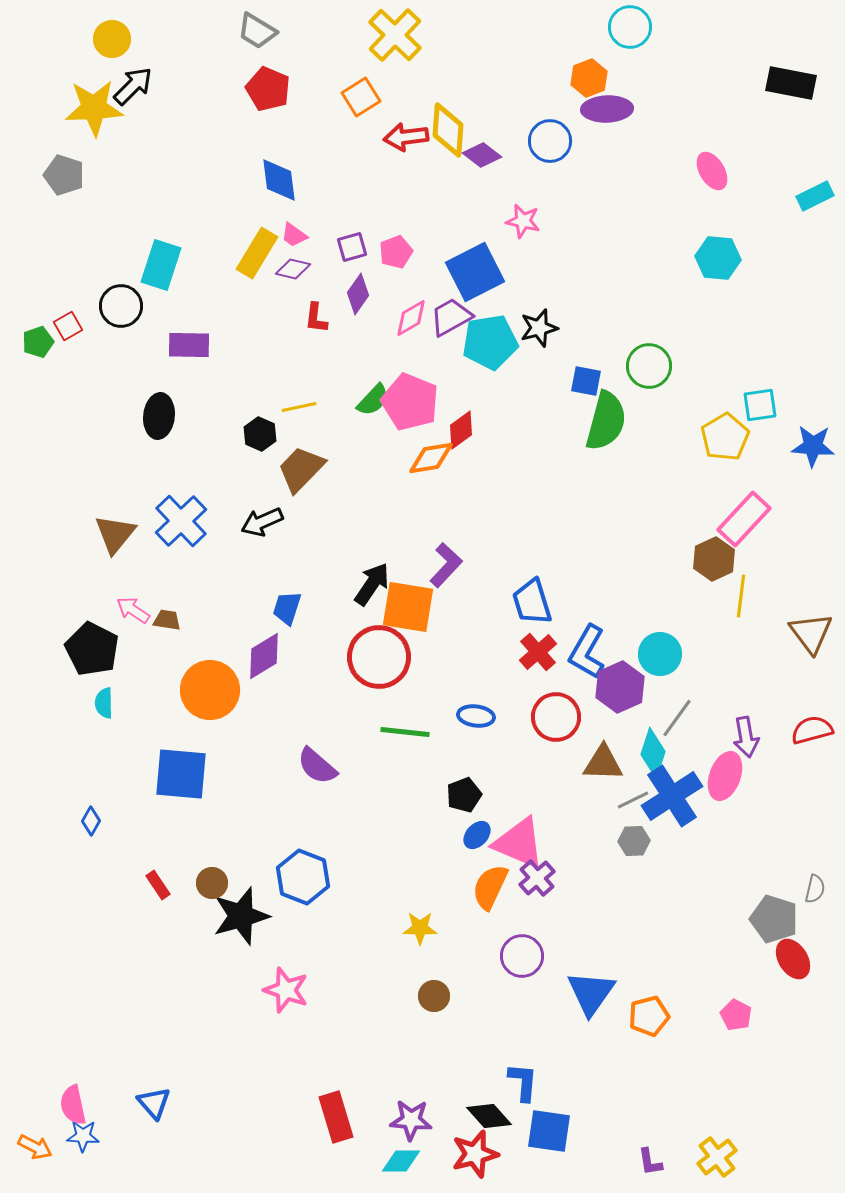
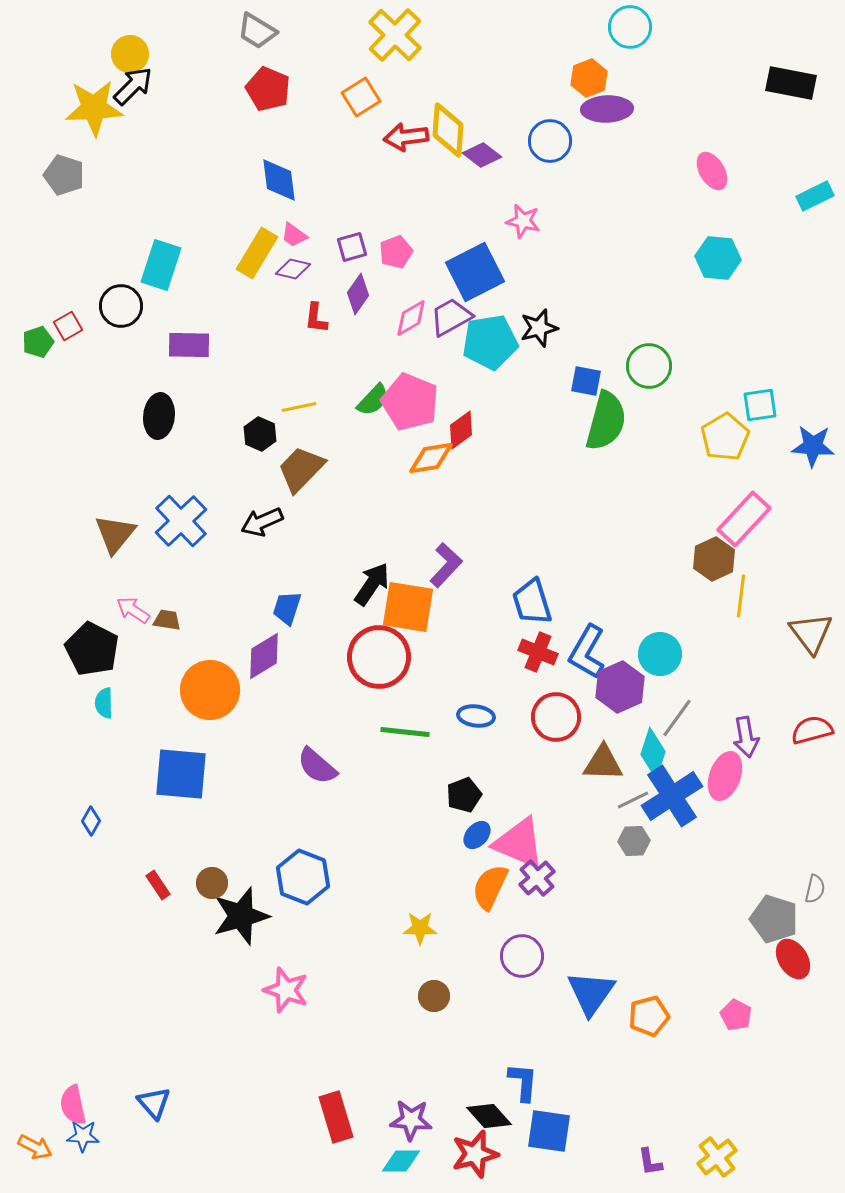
yellow circle at (112, 39): moved 18 px right, 15 px down
red cross at (538, 652): rotated 27 degrees counterclockwise
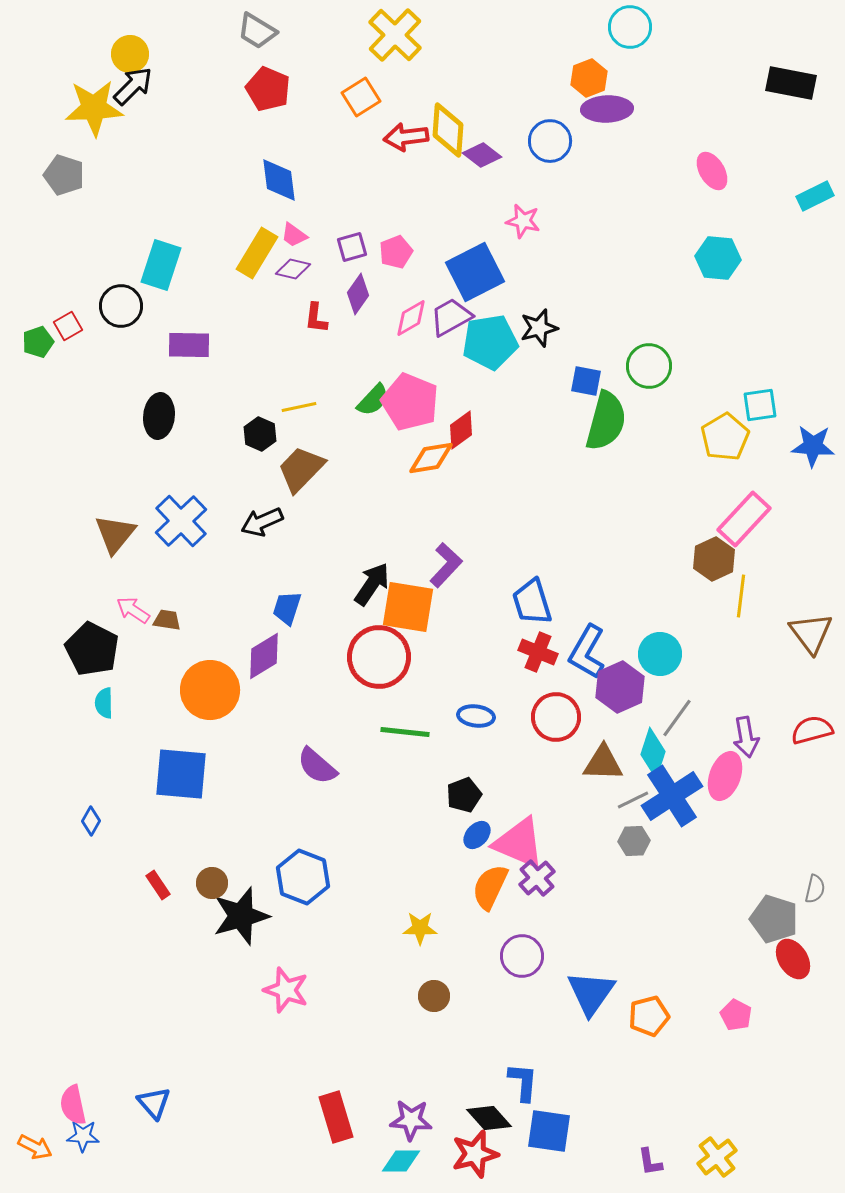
black diamond at (489, 1116): moved 2 px down
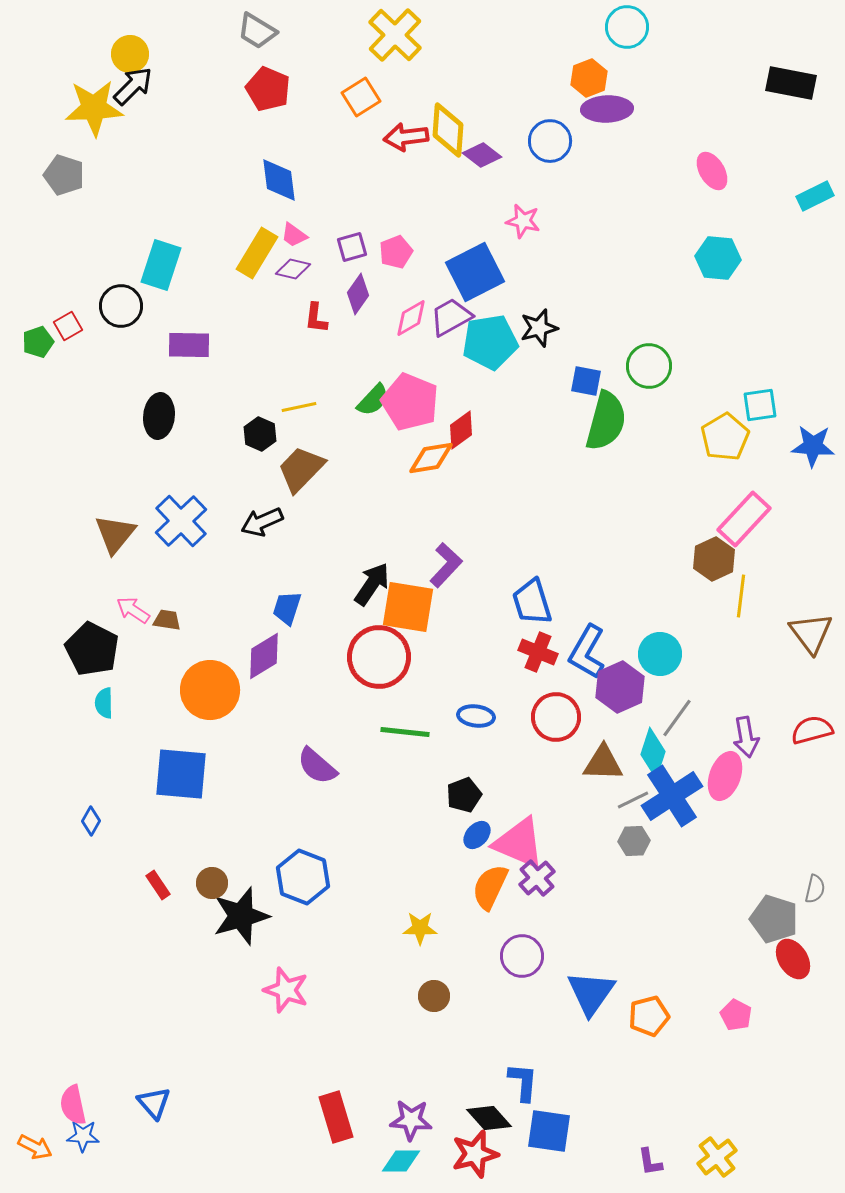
cyan circle at (630, 27): moved 3 px left
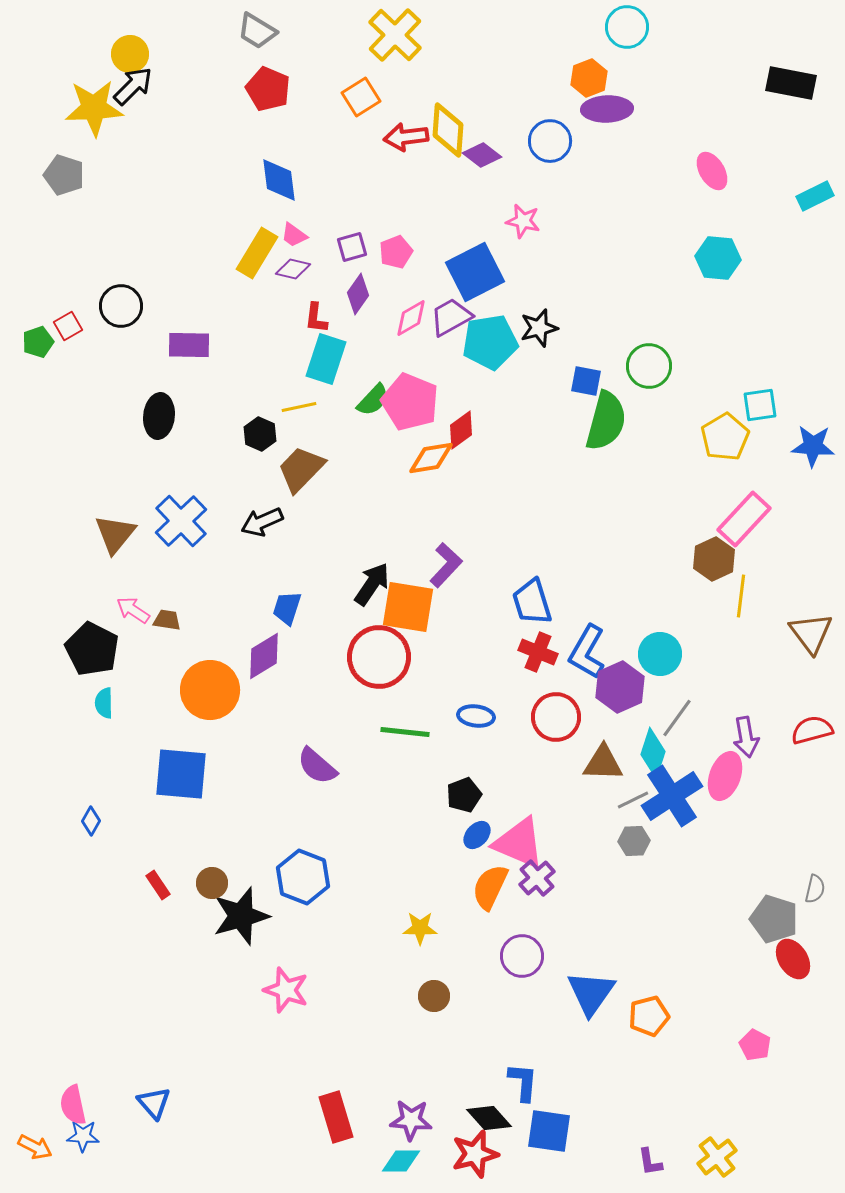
cyan rectangle at (161, 265): moved 165 px right, 94 px down
pink pentagon at (736, 1015): moved 19 px right, 30 px down
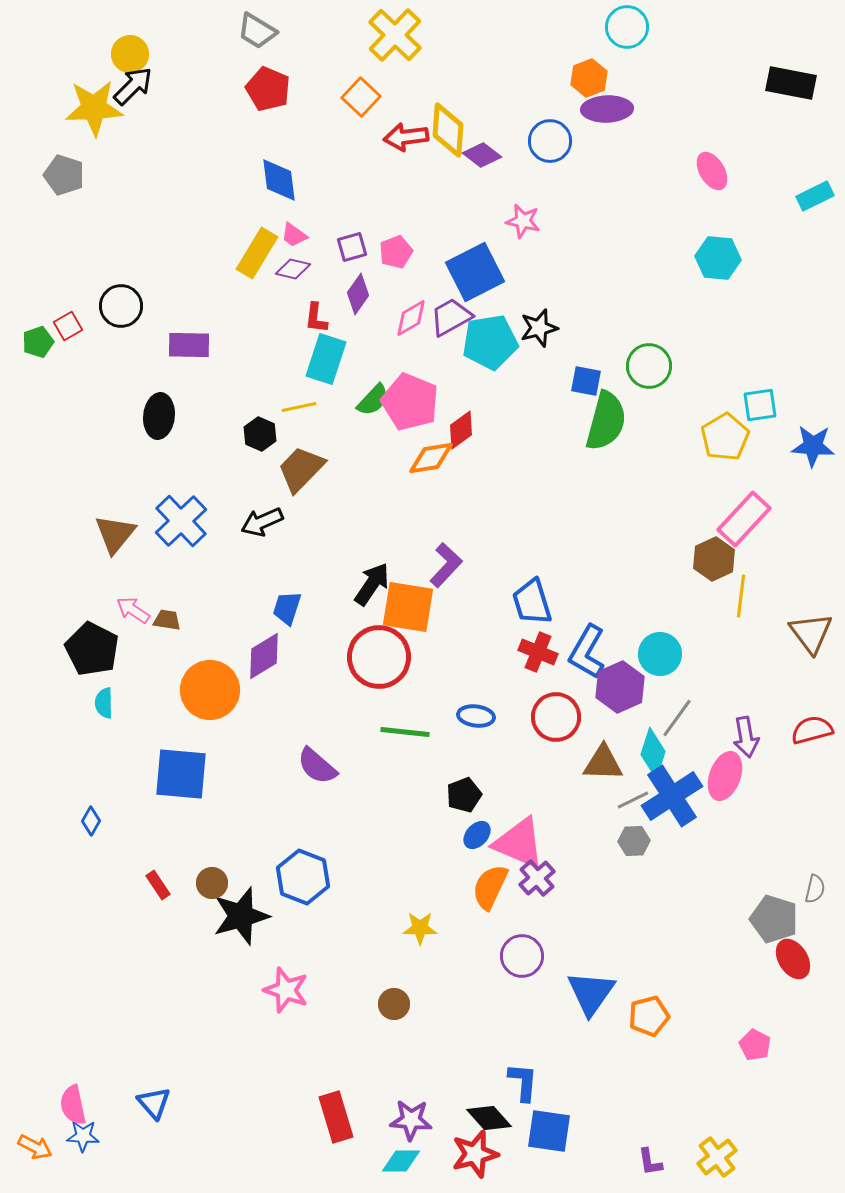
orange square at (361, 97): rotated 15 degrees counterclockwise
brown circle at (434, 996): moved 40 px left, 8 px down
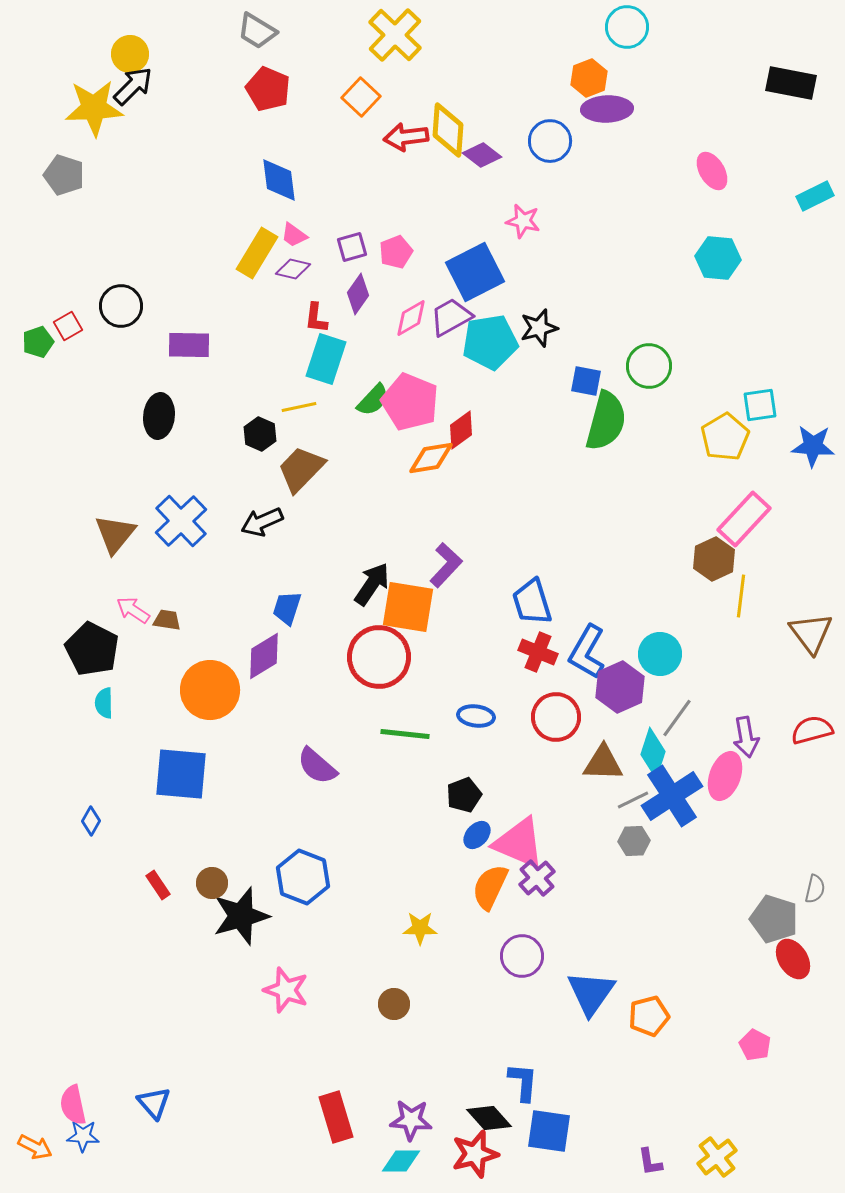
green line at (405, 732): moved 2 px down
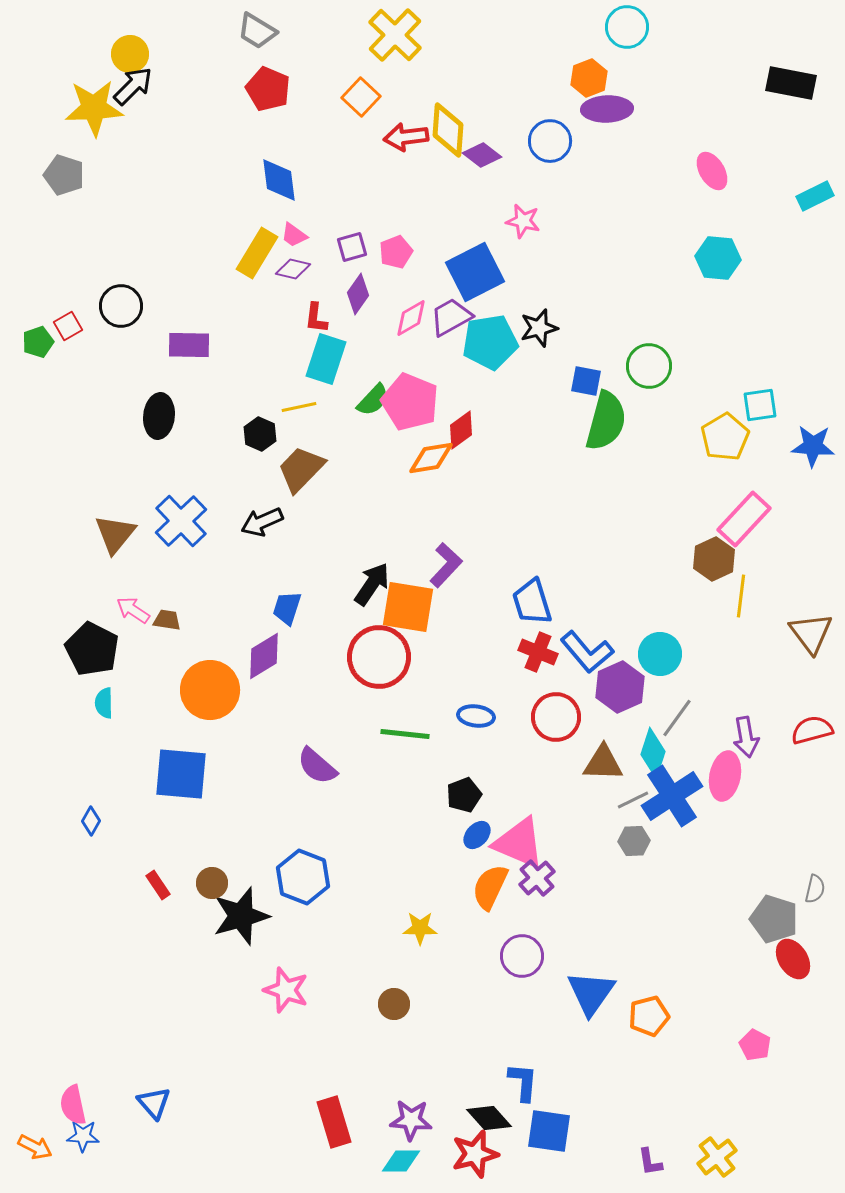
blue L-shape at (587, 652): rotated 70 degrees counterclockwise
pink ellipse at (725, 776): rotated 9 degrees counterclockwise
red rectangle at (336, 1117): moved 2 px left, 5 px down
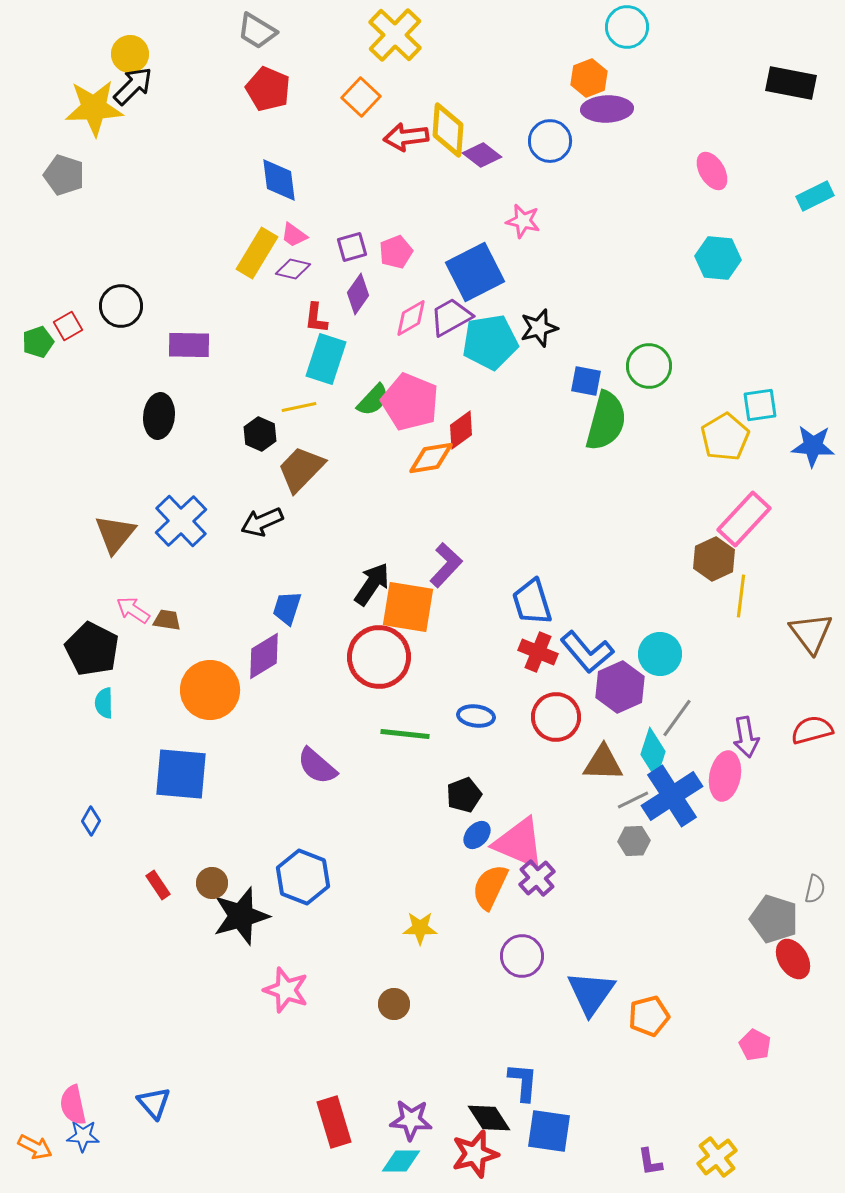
black diamond at (489, 1118): rotated 9 degrees clockwise
